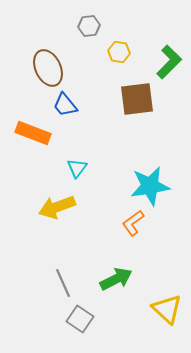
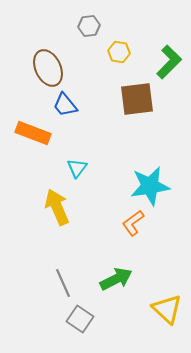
yellow arrow: rotated 87 degrees clockwise
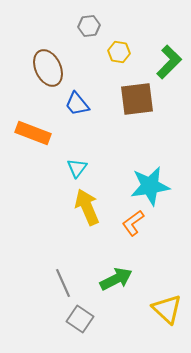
blue trapezoid: moved 12 px right, 1 px up
yellow arrow: moved 30 px right
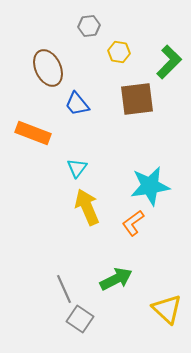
gray line: moved 1 px right, 6 px down
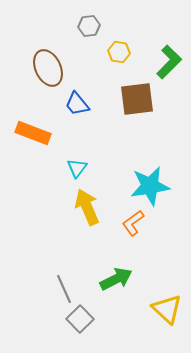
gray square: rotated 12 degrees clockwise
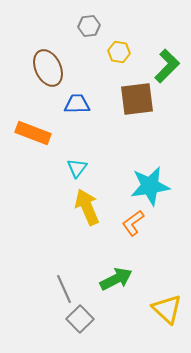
green L-shape: moved 2 px left, 4 px down
blue trapezoid: rotated 128 degrees clockwise
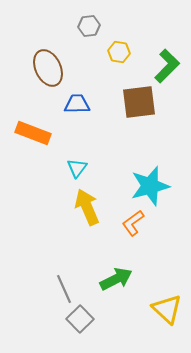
brown square: moved 2 px right, 3 px down
cyan star: rotated 6 degrees counterclockwise
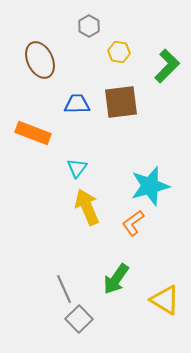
gray hexagon: rotated 25 degrees counterclockwise
brown ellipse: moved 8 px left, 8 px up
brown square: moved 18 px left
green arrow: rotated 152 degrees clockwise
yellow triangle: moved 2 px left, 9 px up; rotated 12 degrees counterclockwise
gray square: moved 1 px left
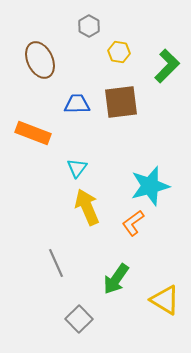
gray line: moved 8 px left, 26 px up
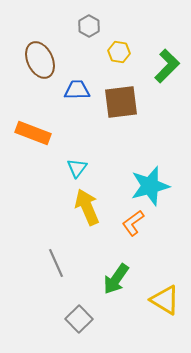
blue trapezoid: moved 14 px up
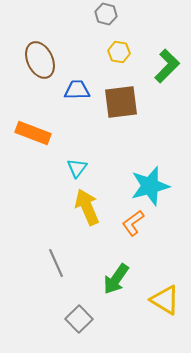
gray hexagon: moved 17 px right, 12 px up; rotated 15 degrees counterclockwise
